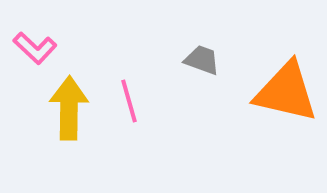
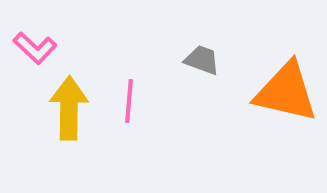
pink line: rotated 21 degrees clockwise
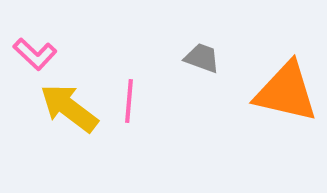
pink L-shape: moved 6 px down
gray trapezoid: moved 2 px up
yellow arrow: rotated 54 degrees counterclockwise
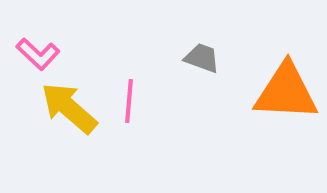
pink L-shape: moved 3 px right
orange triangle: rotated 10 degrees counterclockwise
yellow arrow: rotated 4 degrees clockwise
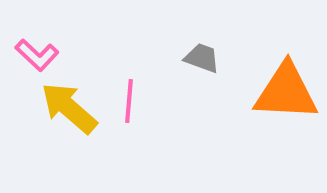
pink L-shape: moved 1 px left, 1 px down
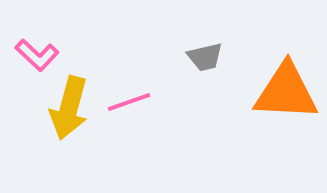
gray trapezoid: moved 3 px right, 1 px up; rotated 147 degrees clockwise
pink line: moved 1 px down; rotated 66 degrees clockwise
yellow arrow: rotated 116 degrees counterclockwise
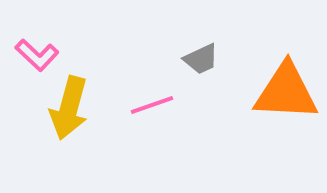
gray trapezoid: moved 4 px left, 2 px down; rotated 12 degrees counterclockwise
pink line: moved 23 px right, 3 px down
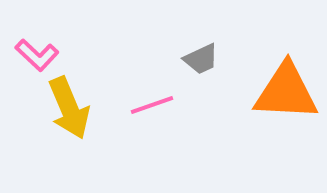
yellow arrow: rotated 38 degrees counterclockwise
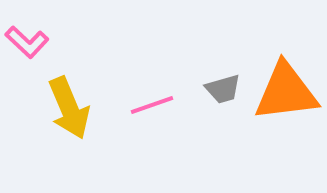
pink L-shape: moved 10 px left, 13 px up
gray trapezoid: moved 22 px right, 30 px down; rotated 9 degrees clockwise
orange triangle: rotated 10 degrees counterclockwise
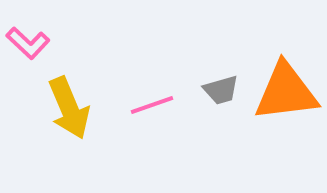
pink L-shape: moved 1 px right, 1 px down
gray trapezoid: moved 2 px left, 1 px down
